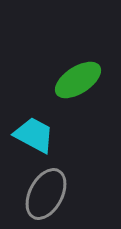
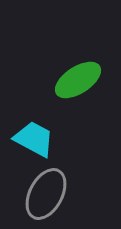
cyan trapezoid: moved 4 px down
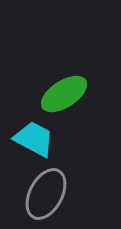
green ellipse: moved 14 px left, 14 px down
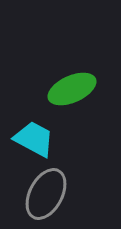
green ellipse: moved 8 px right, 5 px up; rotated 9 degrees clockwise
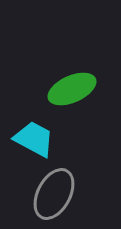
gray ellipse: moved 8 px right
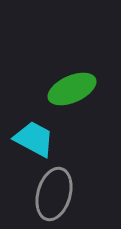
gray ellipse: rotated 12 degrees counterclockwise
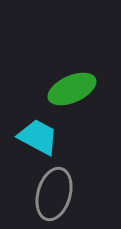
cyan trapezoid: moved 4 px right, 2 px up
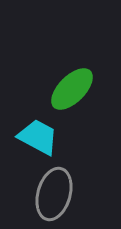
green ellipse: rotated 21 degrees counterclockwise
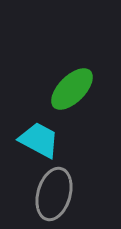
cyan trapezoid: moved 1 px right, 3 px down
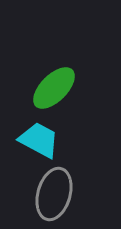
green ellipse: moved 18 px left, 1 px up
